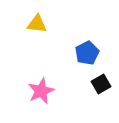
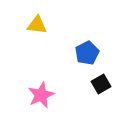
yellow triangle: moved 1 px down
pink star: moved 4 px down
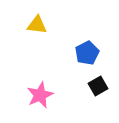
black square: moved 3 px left, 2 px down
pink star: moved 1 px left
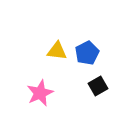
yellow triangle: moved 20 px right, 26 px down
pink star: moved 2 px up
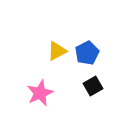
yellow triangle: rotated 35 degrees counterclockwise
black square: moved 5 px left
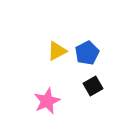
pink star: moved 7 px right, 8 px down
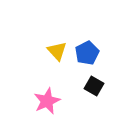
yellow triangle: rotated 45 degrees counterclockwise
black square: moved 1 px right; rotated 30 degrees counterclockwise
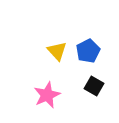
blue pentagon: moved 1 px right, 2 px up
pink star: moved 6 px up
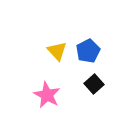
black square: moved 2 px up; rotated 18 degrees clockwise
pink star: rotated 20 degrees counterclockwise
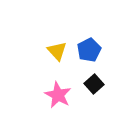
blue pentagon: moved 1 px right, 1 px up
pink star: moved 11 px right
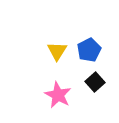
yellow triangle: rotated 15 degrees clockwise
black square: moved 1 px right, 2 px up
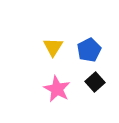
yellow triangle: moved 4 px left, 4 px up
pink star: moved 1 px left, 6 px up
